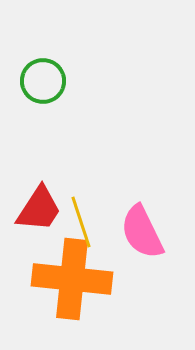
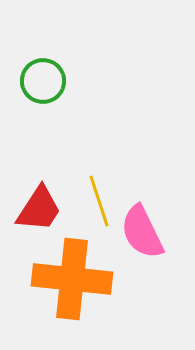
yellow line: moved 18 px right, 21 px up
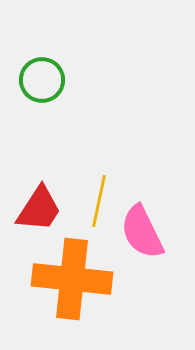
green circle: moved 1 px left, 1 px up
yellow line: rotated 30 degrees clockwise
